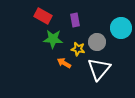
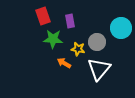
red rectangle: rotated 42 degrees clockwise
purple rectangle: moved 5 px left, 1 px down
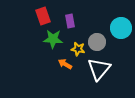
orange arrow: moved 1 px right, 1 px down
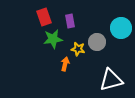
red rectangle: moved 1 px right, 1 px down
green star: rotated 12 degrees counterclockwise
orange arrow: rotated 72 degrees clockwise
white triangle: moved 12 px right, 11 px down; rotated 35 degrees clockwise
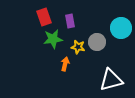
yellow star: moved 2 px up
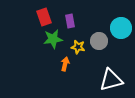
gray circle: moved 2 px right, 1 px up
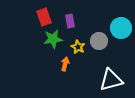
yellow star: rotated 16 degrees clockwise
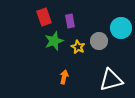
green star: moved 1 px right, 2 px down; rotated 12 degrees counterclockwise
orange arrow: moved 1 px left, 13 px down
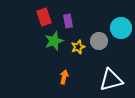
purple rectangle: moved 2 px left
yellow star: rotated 24 degrees clockwise
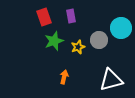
purple rectangle: moved 3 px right, 5 px up
gray circle: moved 1 px up
